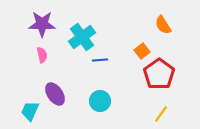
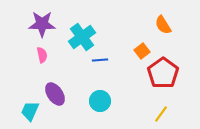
red pentagon: moved 4 px right, 1 px up
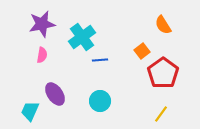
purple star: rotated 12 degrees counterclockwise
pink semicircle: rotated 21 degrees clockwise
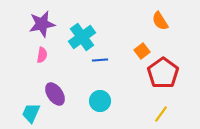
orange semicircle: moved 3 px left, 4 px up
cyan trapezoid: moved 1 px right, 2 px down
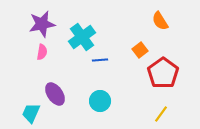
orange square: moved 2 px left, 1 px up
pink semicircle: moved 3 px up
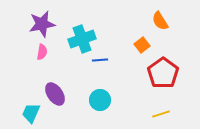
cyan cross: moved 2 px down; rotated 16 degrees clockwise
orange square: moved 2 px right, 5 px up
cyan circle: moved 1 px up
yellow line: rotated 36 degrees clockwise
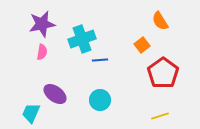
purple ellipse: rotated 20 degrees counterclockwise
yellow line: moved 1 px left, 2 px down
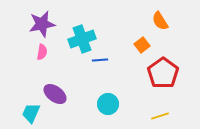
cyan circle: moved 8 px right, 4 px down
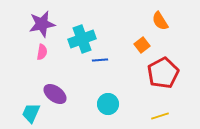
red pentagon: rotated 8 degrees clockwise
